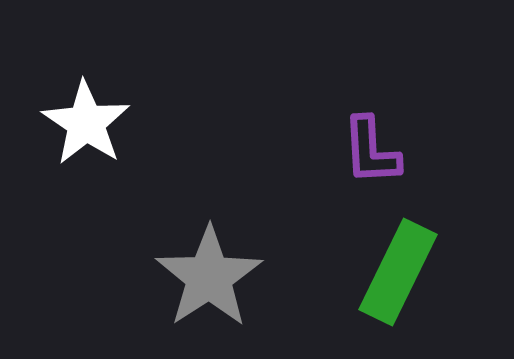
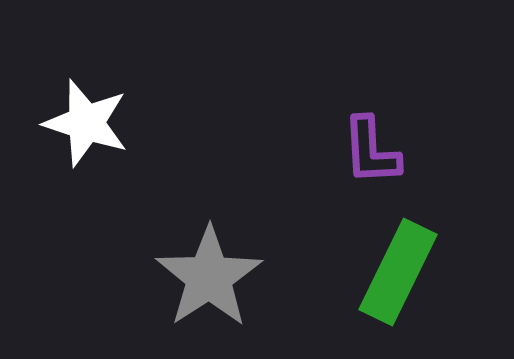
white star: rotated 16 degrees counterclockwise
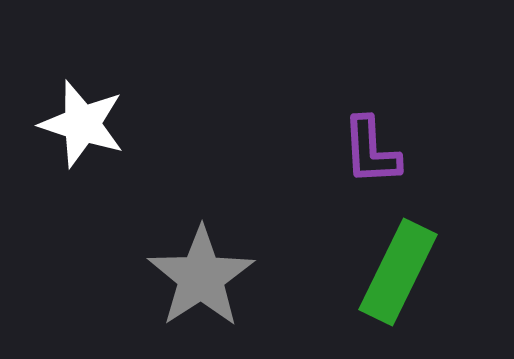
white star: moved 4 px left, 1 px down
gray star: moved 8 px left
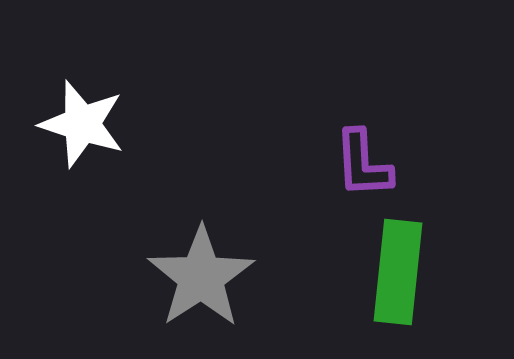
purple L-shape: moved 8 px left, 13 px down
green rectangle: rotated 20 degrees counterclockwise
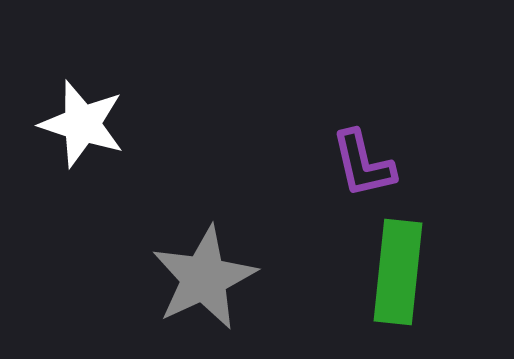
purple L-shape: rotated 10 degrees counterclockwise
gray star: moved 3 px right, 1 px down; rotated 8 degrees clockwise
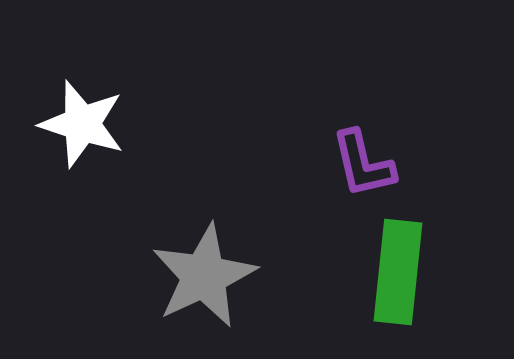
gray star: moved 2 px up
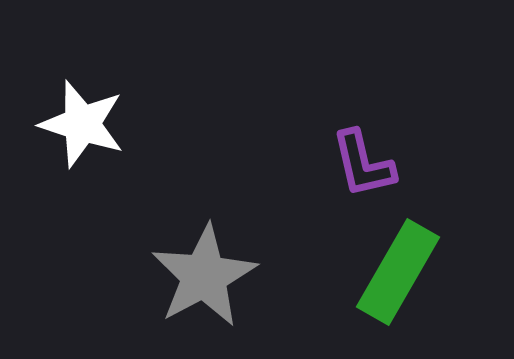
green rectangle: rotated 24 degrees clockwise
gray star: rotated 3 degrees counterclockwise
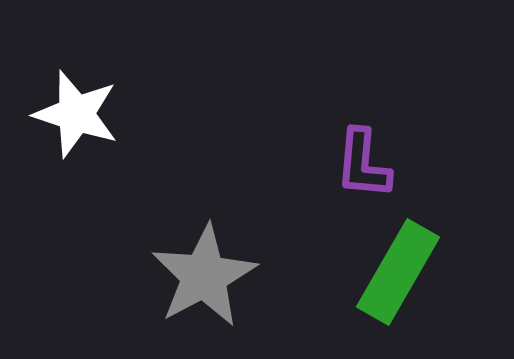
white star: moved 6 px left, 10 px up
purple L-shape: rotated 18 degrees clockwise
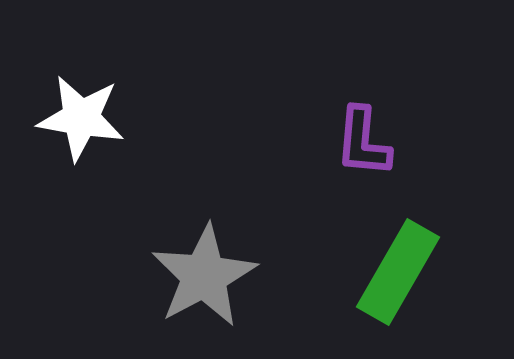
white star: moved 5 px right, 4 px down; rotated 8 degrees counterclockwise
purple L-shape: moved 22 px up
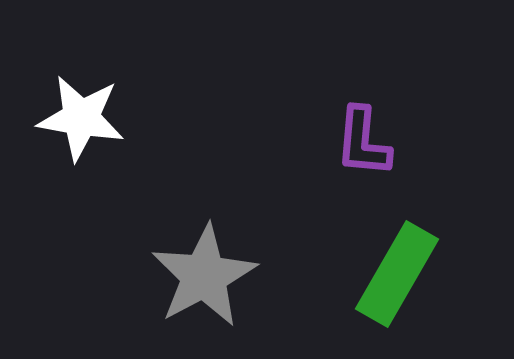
green rectangle: moved 1 px left, 2 px down
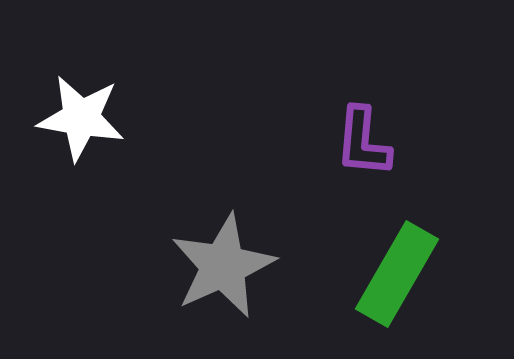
gray star: moved 19 px right, 10 px up; rotated 4 degrees clockwise
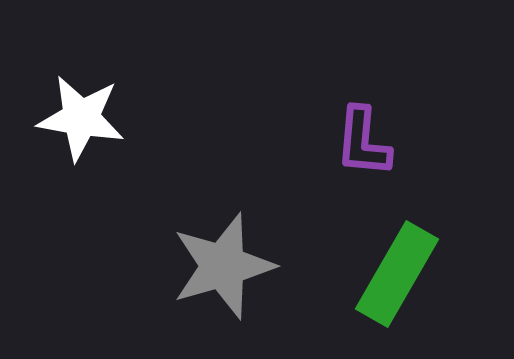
gray star: rotated 8 degrees clockwise
